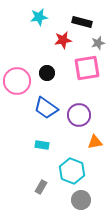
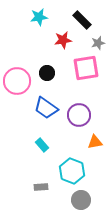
black rectangle: moved 2 px up; rotated 30 degrees clockwise
pink square: moved 1 px left
cyan rectangle: rotated 40 degrees clockwise
gray rectangle: rotated 56 degrees clockwise
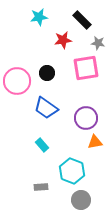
gray star: rotated 24 degrees clockwise
purple circle: moved 7 px right, 3 px down
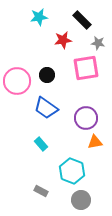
black circle: moved 2 px down
cyan rectangle: moved 1 px left, 1 px up
gray rectangle: moved 4 px down; rotated 32 degrees clockwise
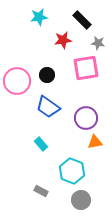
blue trapezoid: moved 2 px right, 1 px up
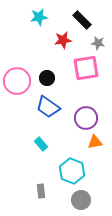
black circle: moved 3 px down
gray rectangle: rotated 56 degrees clockwise
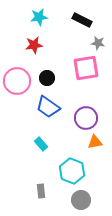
black rectangle: rotated 18 degrees counterclockwise
red star: moved 29 px left, 5 px down
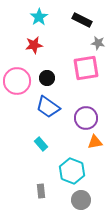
cyan star: rotated 24 degrees counterclockwise
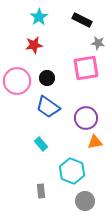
gray circle: moved 4 px right, 1 px down
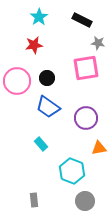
orange triangle: moved 4 px right, 6 px down
gray rectangle: moved 7 px left, 9 px down
